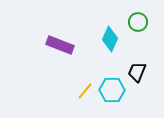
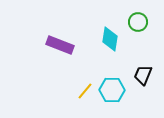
cyan diamond: rotated 15 degrees counterclockwise
black trapezoid: moved 6 px right, 3 px down
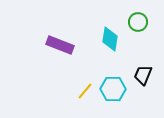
cyan hexagon: moved 1 px right, 1 px up
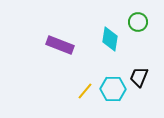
black trapezoid: moved 4 px left, 2 px down
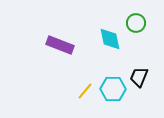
green circle: moved 2 px left, 1 px down
cyan diamond: rotated 20 degrees counterclockwise
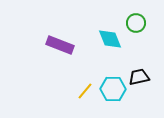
cyan diamond: rotated 10 degrees counterclockwise
black trapezoid: rotated 55 degrees clockwise
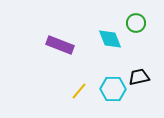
yellow line: moved 6 px left
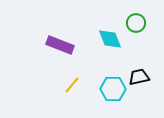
yellow line: moved 7 px left, 6 px up
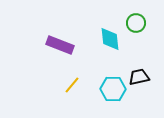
cyan diamond: rotated 15 degrees clockwise
